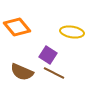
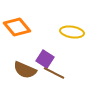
purple square: moved 3 px left, 4 px down
brown semicircle: moved 3 px right, 2 px up
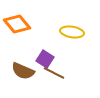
orange diamond: moved 3 px up
brown semicircle: moved 2 px left, 1 px down
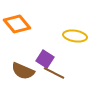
yellow ellipse: moved 3 px right, 4 px down
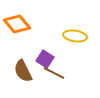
brown semicircle: rotated 40 degrees clockwise
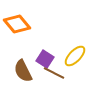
yellow ellipse: moved 20 px down; rotated 55 degrees counterclockwise
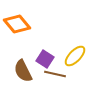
brown line: moved 1 px right, 1 px down; rotated 15 degrees counterclockwise
